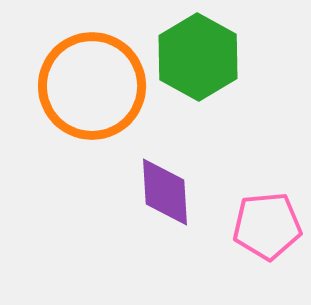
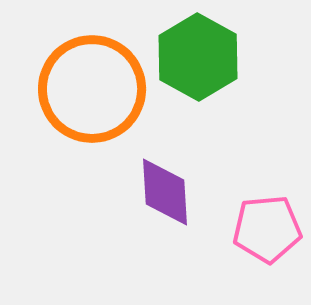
orange circle: moved 3 px down
pink pentagon: moved 3 px down
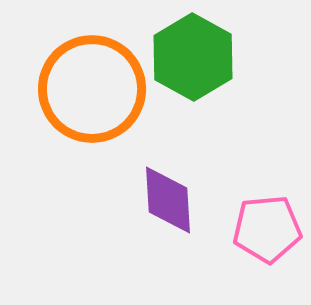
green hexagon: moved 5 px left
purple diamond: moved 3 px right, 8 px down
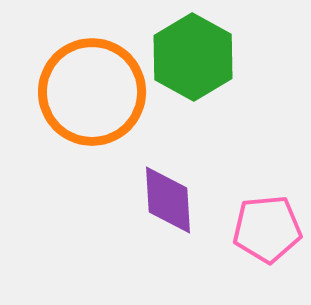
orange circle: moved 3 px down
